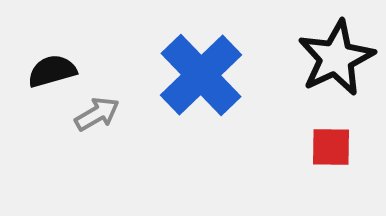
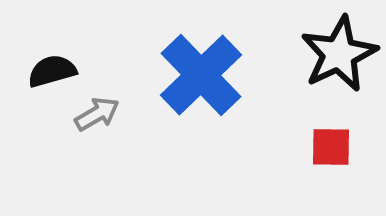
black star: moved 3 px right, 4 px up
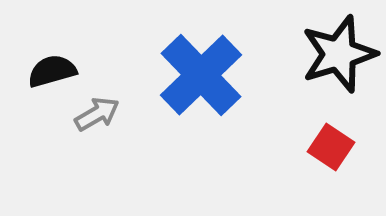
black star: rotated 8 degrees clockwise
red square: rotated 33 degrees clockwise
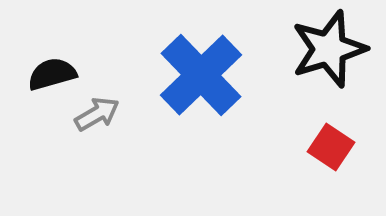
black star: moved 10 px left, 5 px up
black semicircle: moved 3 px down
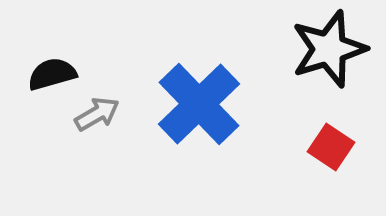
blue cross: moved 2 px left, 29 px down
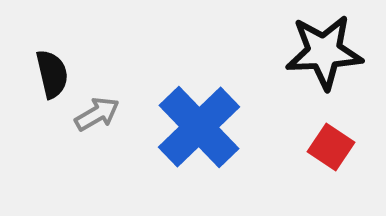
black star: moved 5 px left, 3 px down; rotated 14 degrees clockwise
black semicircle: rotated 93 degrees clockwise
blue cross: moved 23 px down
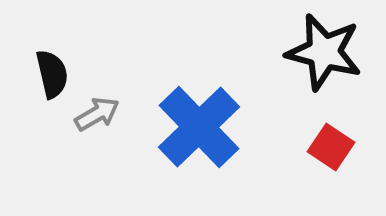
black star: rotated 18 degrees clockwise
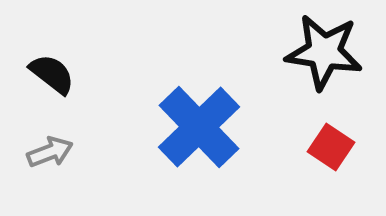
black star: rotated 6 degrees counterclockwise
black semicircle: rotated 39 degrees counterclockwise
gray arrow: moved 47 px left, 38 px down; rotated 9 degrees clockwise
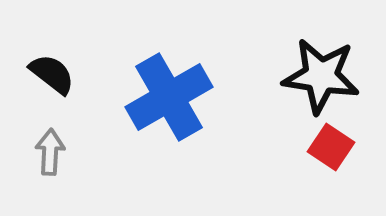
black star: moved 3 px left, 24 px down
blue cross: moved 30 px left, 30 px up; rotated 14 degrees clockwise
gray arrow: rotated 66 degrees counterclockwise
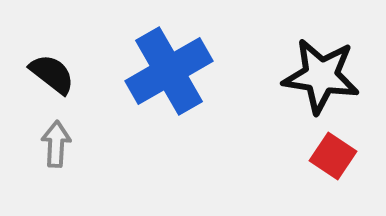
blue cross: moved 26 px up
red square: moved 2 px right, 9 px down
gray arrow: moved 6 px right, 8 px up
